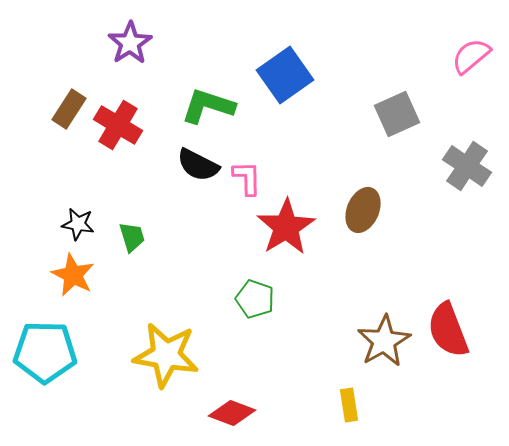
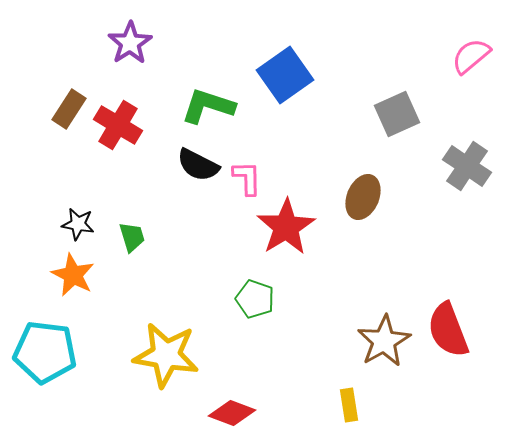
brown ellipse: moved 13 px up
cyan pentagon: rotated 6 degrees clockwise
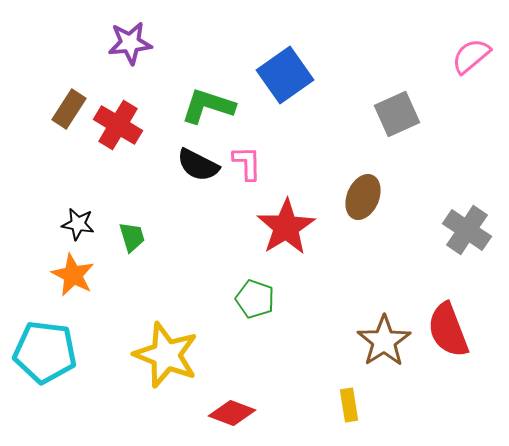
purple star: rotated 27 degrees clockwise
gray cross: moved 64 px down
pink L-shape: moved 15 px up
brown star: rotated 4 degrees counterclockwise
yellow star: rotated 12 degrees clockwise
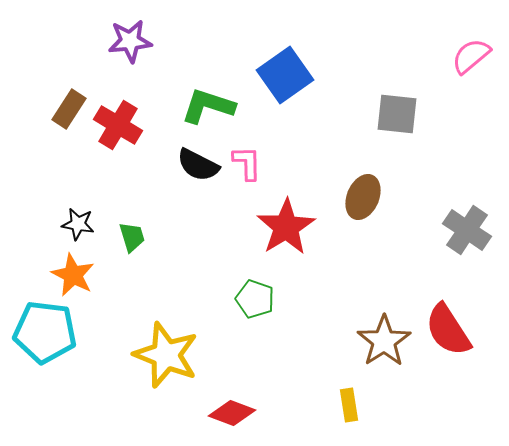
purple star: moved 2 px up
gray square: rotated 30 degrees clockwise
red semicircle: rotated 12 degrees counterclockwise
cyan pentagon: moved 20 px up
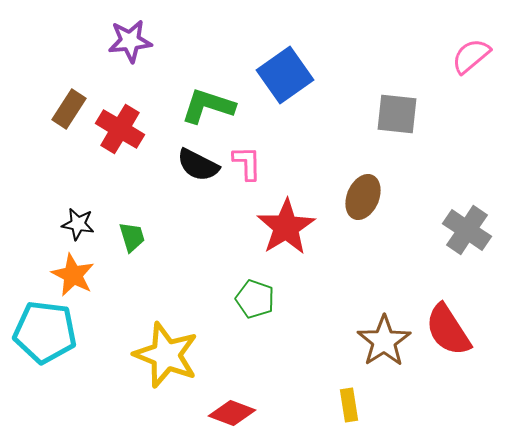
red cross: moved 2 px right, 4 px down
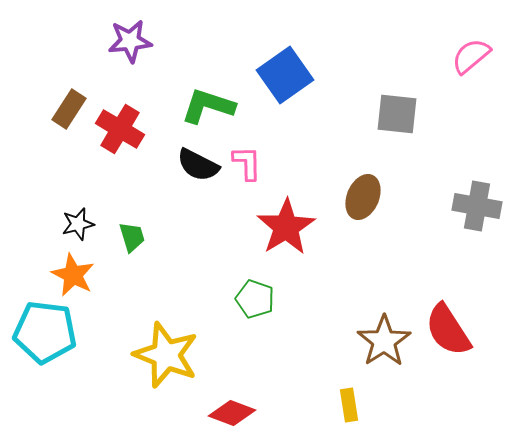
black star: rotated 24 degrees counterclockwise
gray cross: moved 10 px right, 24 px up; rotated 24 degrees counterclockwise
